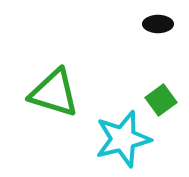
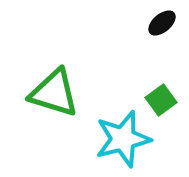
black ellipse: moved 4 px right, 1 px up; rotated 40 degrees counterclockwise
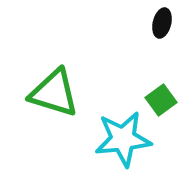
black ellipse: rotated 36 degrees counterclockwise
cyan star: rotated 8 degrees clockwise
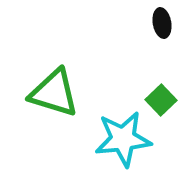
black ellipse: rotated 24 degrees counterclockwise
green square: rotated 8 degrees counterclockwise
